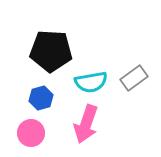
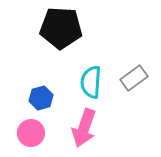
black pentagon: moved 10 px right, 23 px up
cyan semicircle: rotated 104 degrees clockwise
pink arrow: moved 2 px left, 4 px down
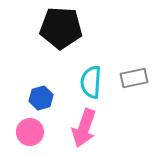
gray rectangle: rotated 24 degrees clockwise
pink circle: moved 1 px left, 1 px up
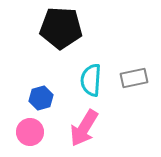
cyan semicircle: moved 2 px up
pink arrow: rotated 12 degrees clockwise
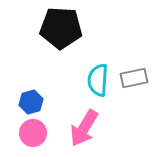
cyan semicircle: moved 7 px right
blue hexagon: moved 10 px left, 4 px down
pink circle: moved 3 px right, 1 px down
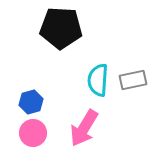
gray rectangle: moved 1 px left, 2 px down
